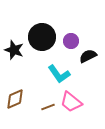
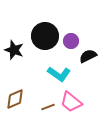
black circle: moved 3 px right, 1 px up
cyan L-shape: rotated 20 degrees counterclockwise
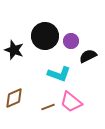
cyan L-shape: rotated 15 degrees counterclockwise
brown diamond: moved 1 px left, 1 px up
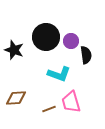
black circle: moved 1 px right, 1 px down
black semicircle: moved 2 px left, 1 px up; rotated 108 degrees clockwise
brown diamond: moved 2 px right; rotated 20 degrees clockwise
pink trapezoid: rotated 35 degrees clockwise
brown line: moved 1 px right, 2 px down
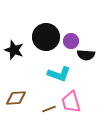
black semicircle: rotated 102 degrees clockwise
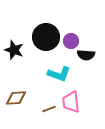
pink trapezoid: rotated 10 degrees clockwise
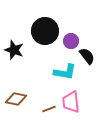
black circle: moved 1 px left, 6 px up
black semicircle: moved 1 px right, 1 px down; rotated 132 degrees counterclockwise
cyan L-shape: moved 6 px right, 2 px up; rotated 10 degrees counterclockwise
brown diamond: moved 1 px down; rotated 15 degrees clockwise
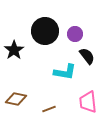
purple circle: moved 4 px right, 7 px up
black star: rotated 18 degrees clockwise
pink trapezoid: moved 17 px right
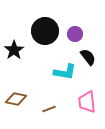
black semicircle: moved 1 px right, 1 px down
pink trapezoid: moved 1 px left
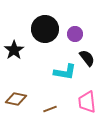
black circle: moved 2 px up
black semicircle: moved 1 px left, 1 px down
brown line: moved 1 px right
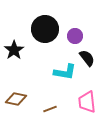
purple circle: moved 2 px down
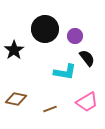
pink trapezoid: rotated 115 degrees counterclockwise
